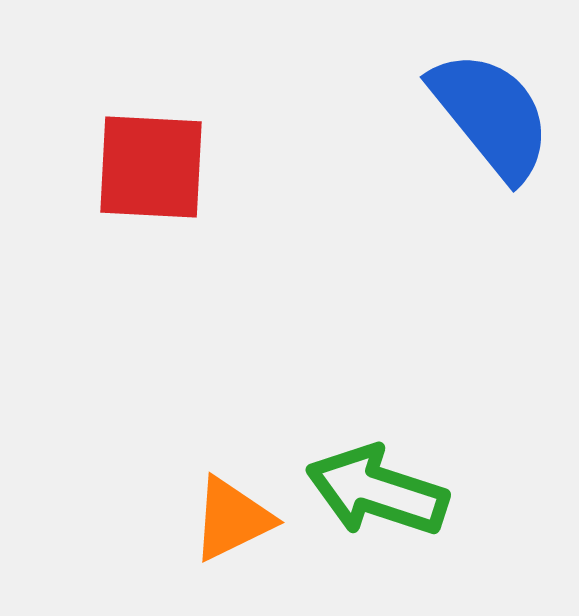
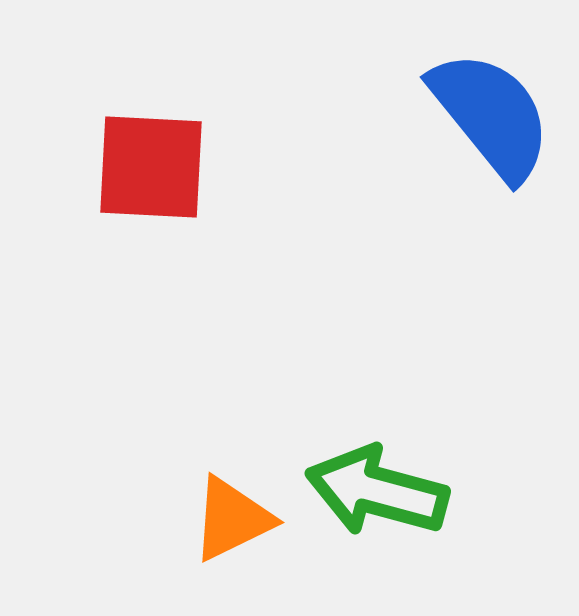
green arrow: rotated 3 degrees counterclockwise
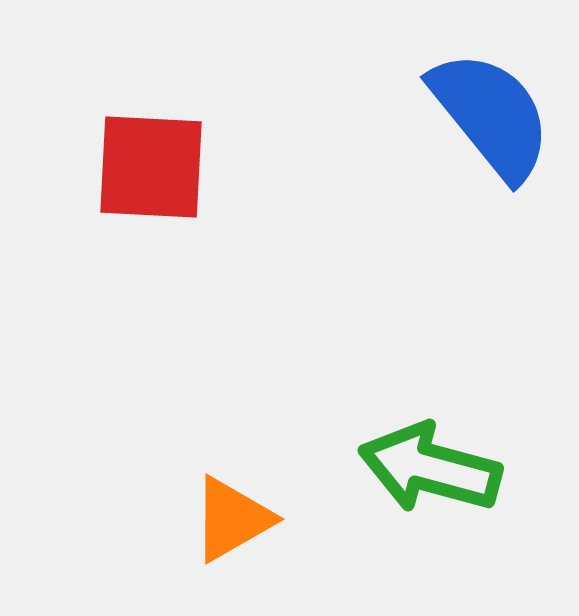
green arrow: moved 53 px right, 23 px up
orange triangle: rotated 4 degrees counterclockwise
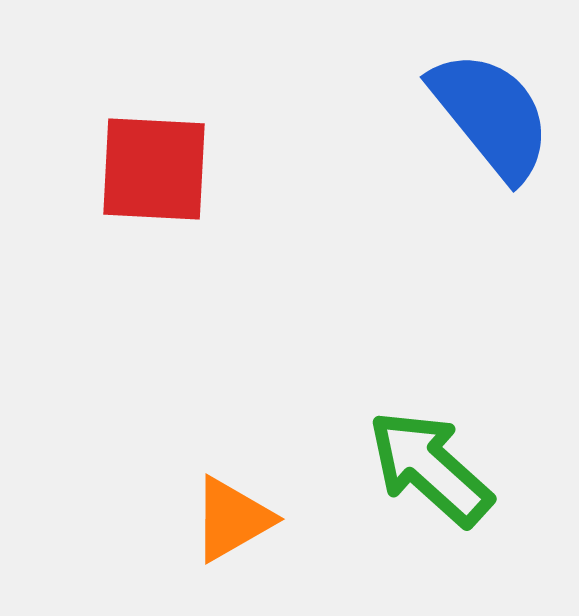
red square: moved 3 px right, 2 px down
green arrow: rotated 27 degrees clockwise
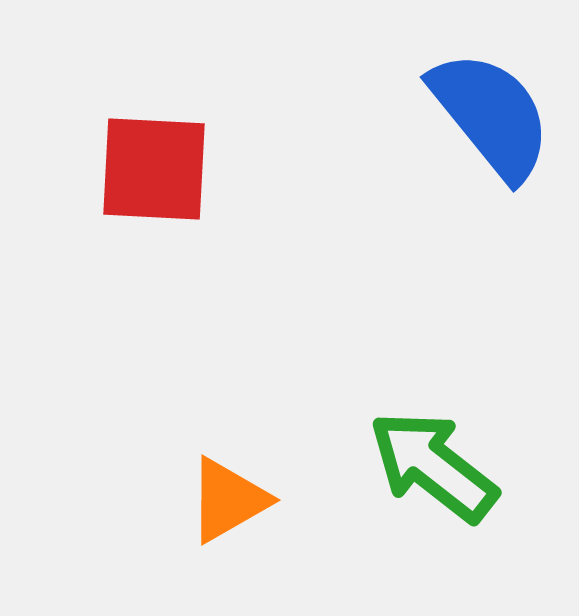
green arrow: moved 3 px right, 2 px up; rotated 4 degrees counterclockwise
orange triangle: moved 4 px left, 19 px up
